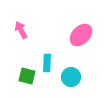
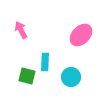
cyan rectangle: moved 2 px left, 1 px up
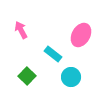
pink ellipse: rotated 15 degrees counterclockwise
cyan rectangle: moved 8 px right, 8 px up; rotated 54 degrees counterclockwise
green square: rotated 30 degrees clockwise
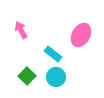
cyan circle: moved 15 px left
